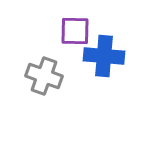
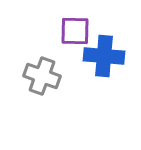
gray cross: moved 2 px left
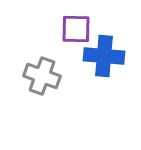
purple square: moved 1 px right, 2 px up
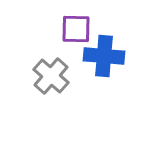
gray cross: moved 9 px right; rotated 21 degrees clockwise
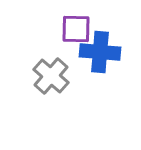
blue cross: moved 4 px left, 4 px up
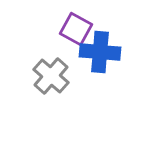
purple square: rotated 28 degrees clockwise
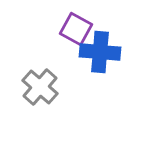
gray cross: moved 11 px left, 11 px down
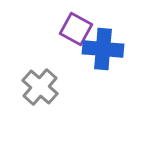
blue cross: moved 3 px right, 3 px up
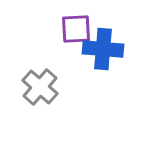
purple square: rotated 32 degrees counterclockwise
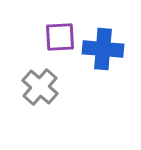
purple square: moved 16 px left, 8 px down
